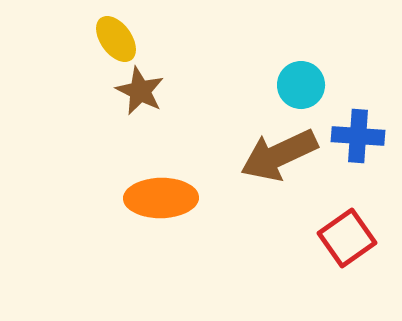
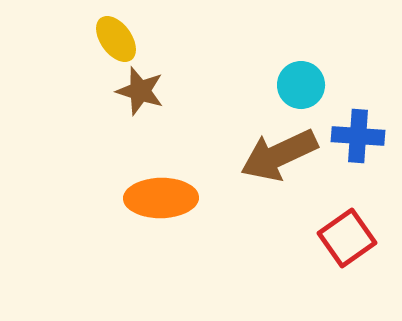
brown star: rotated 9 degrees counterclockwise
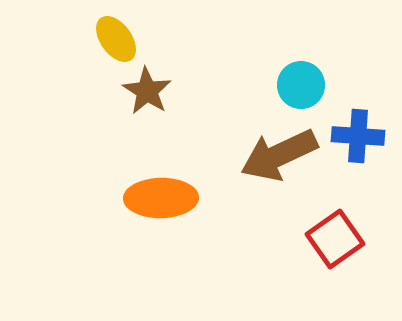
brown star: moved 7 px right; rotated 15 degrees clockwise
red square: moved 12 px left, 1 px down
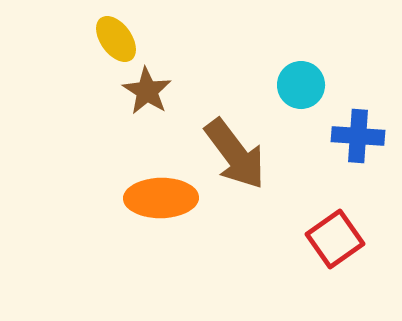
brown arrow: moved 44 px left, 1 px up; rotated 102 degrees counterclockwise
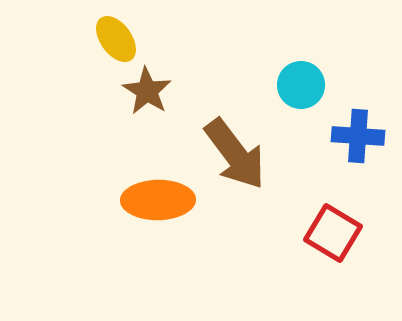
orange ellipse: moved 3 px left, 2 px down
red square: moved 2 px left, 6 px up; rotated 24 degrees counterclockwise
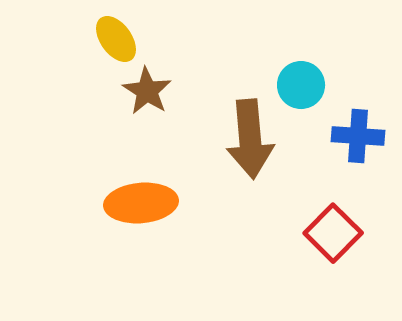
brown arrow: moved 15 px right, 15 px up; rotated 32 degrees clockwise
orange ellipse: moved 17 px left, 3 px down; rotated 4 degrees counterclockwise
red square: rotated 14 degrees clockwise
